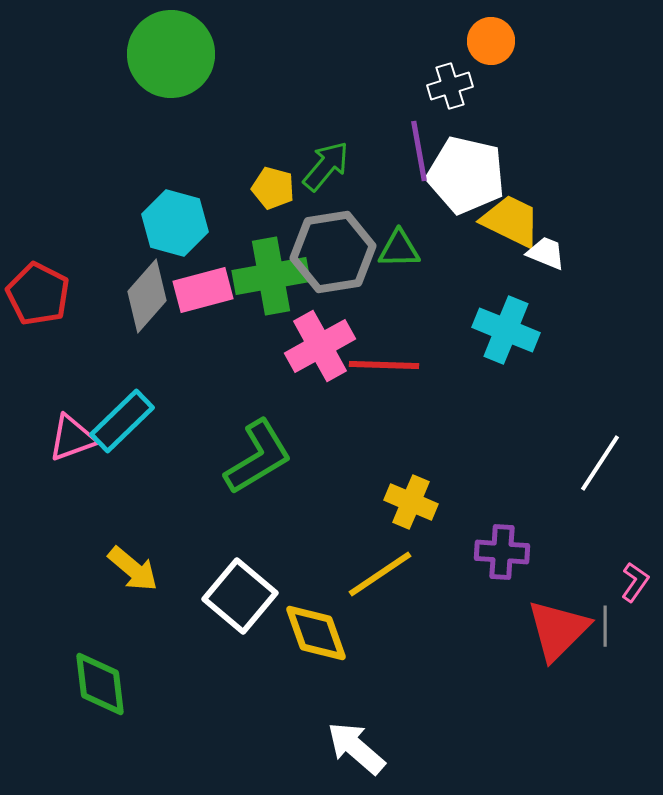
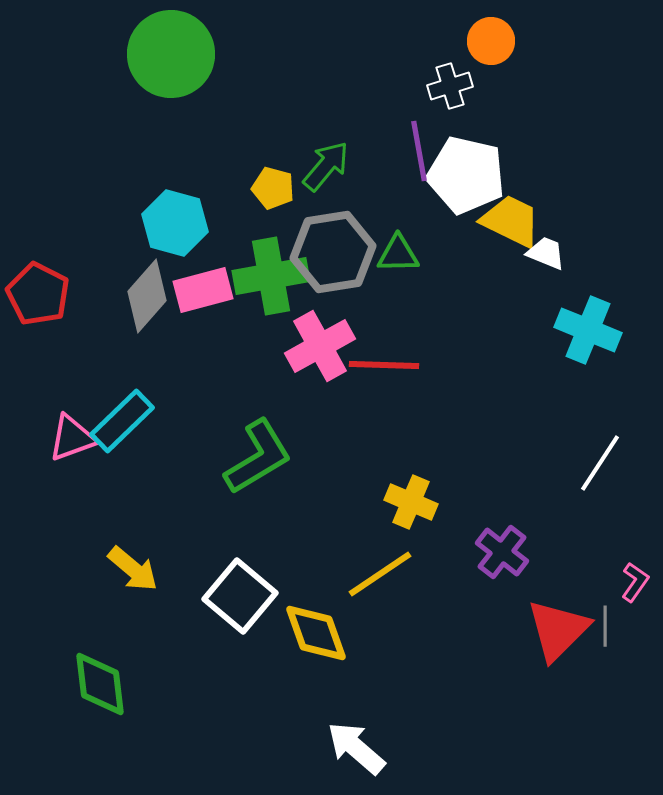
green triangle: moved 1 px left, 5 px down
cyan cross: moved 82 px right
purple cross: rotated 34 degrees clockwise
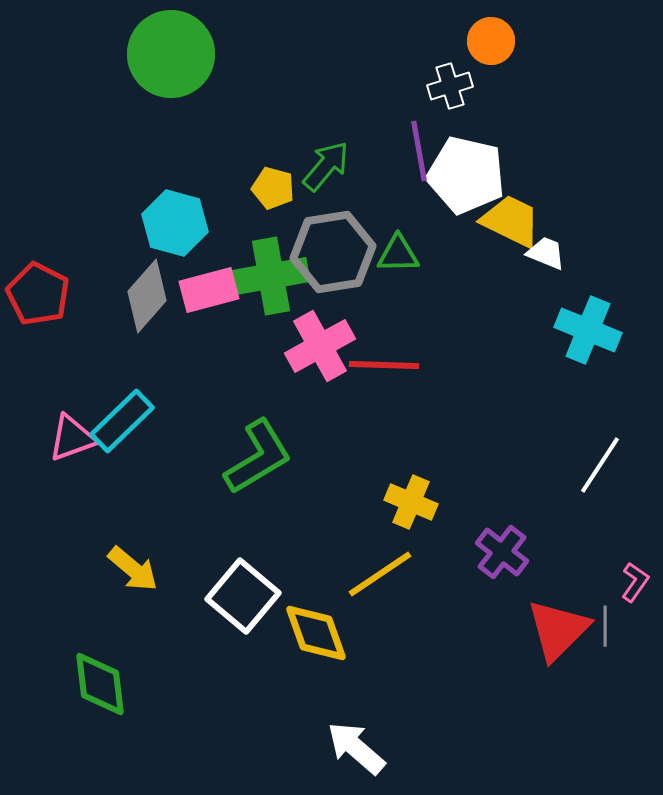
pink rectangle: moved 6 px right
white line: moved 2 px down
white square: moved 3 px right
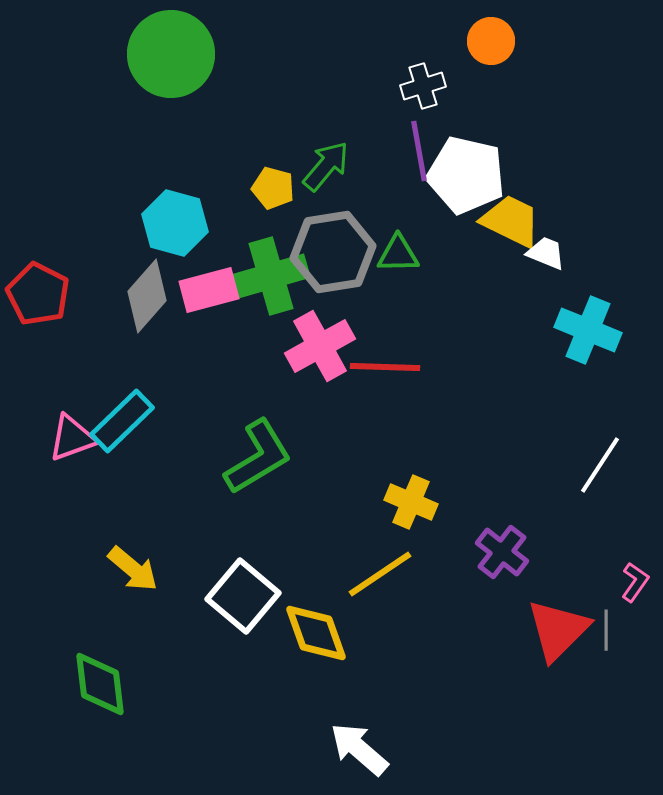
white cross: moved 27 px left
green cross: rotated 6 degrees counterclockwise
red line: moved 1 px right, 2 px down
gray line: moved 1 px right, 4 px down
white arrow: moved 3 px right, 1 px down
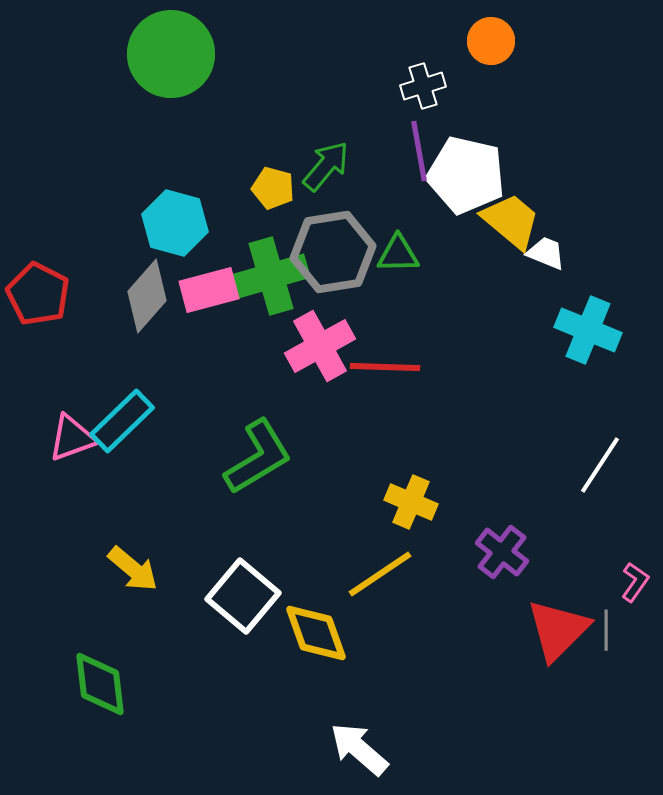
yellow trapezoid: rotated 14 degrees clockwise
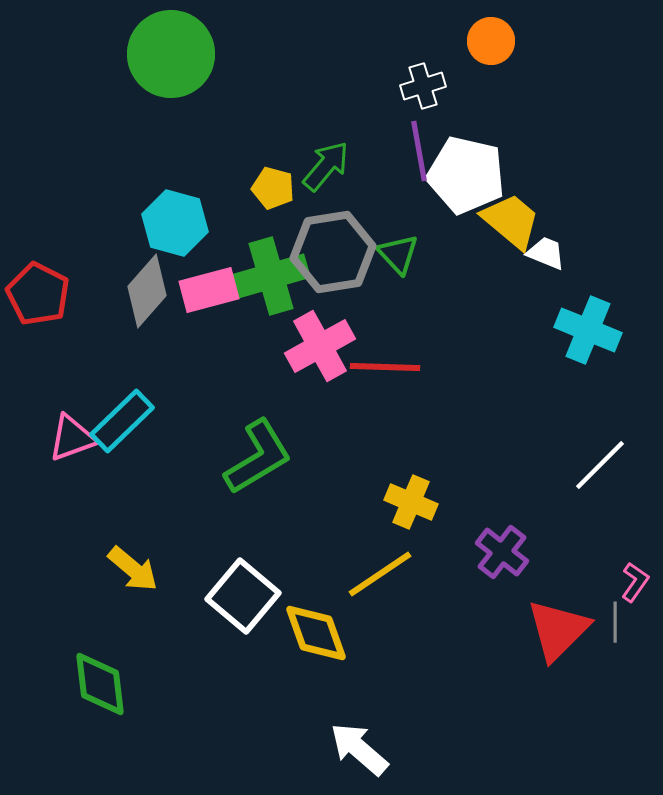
green triangle: rotated 48 degrees clockwise
gray diamond: moved 5 px up
white line: rotated 12 degrees clockwise
gray line: moved 9 px right, 8 px up
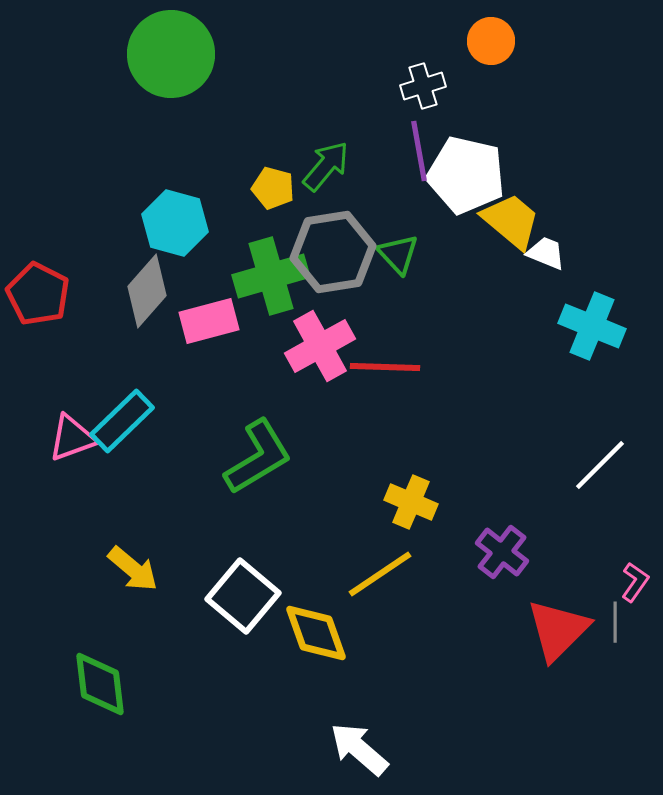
pink rectangle: moved 31 px down
cyan cross: moved 4 px right, 4 px up
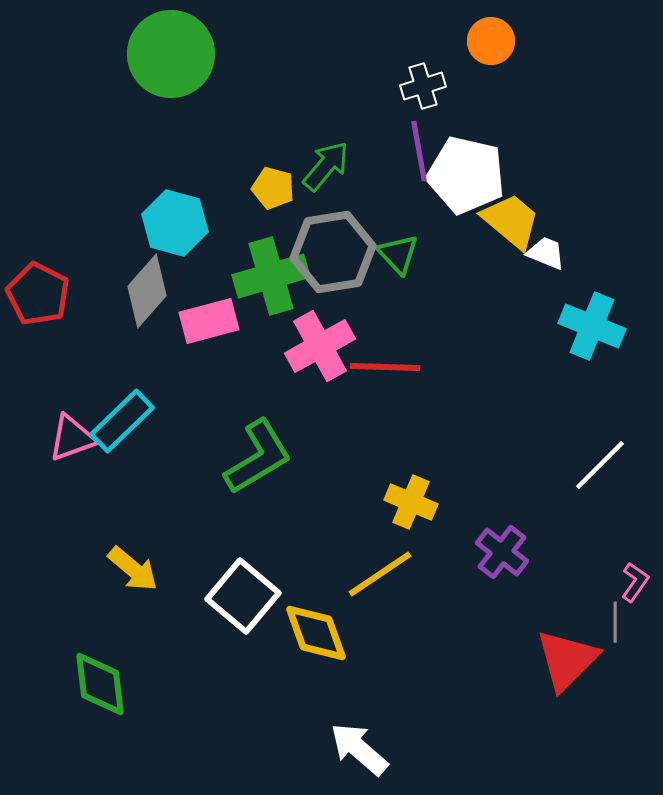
red triangle: moved 9 px right, 30 px down
